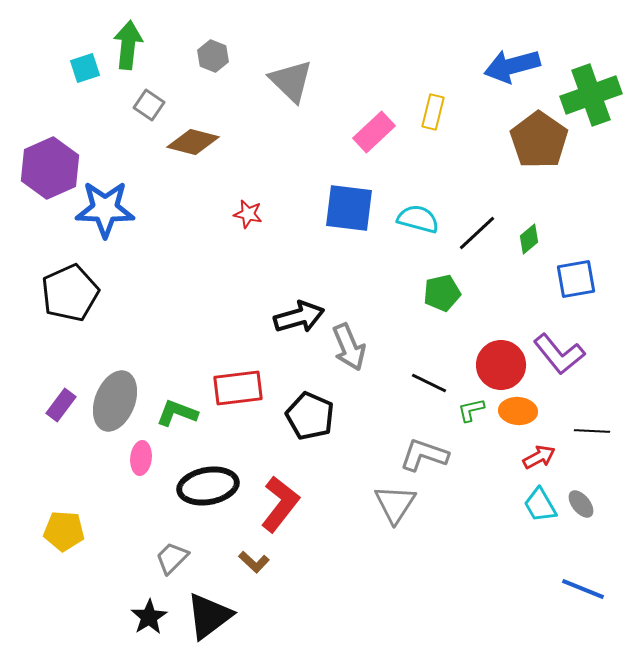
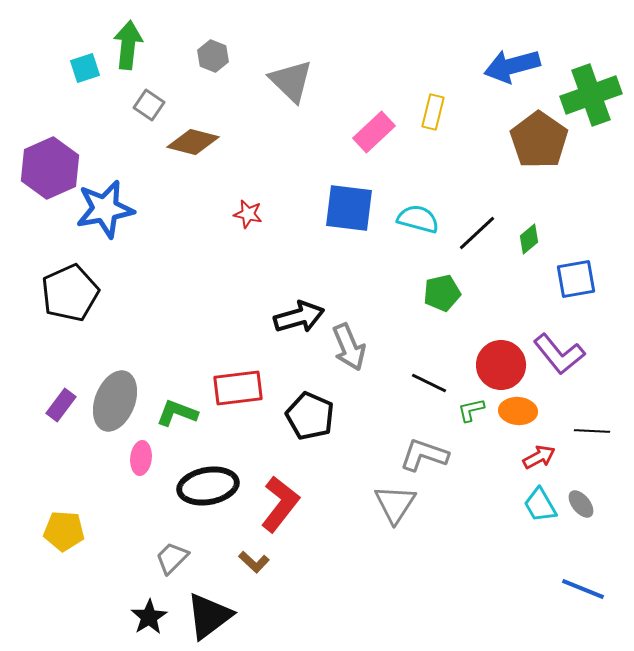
blue star at (105, 209): rotated 12 degrees counterclockwise
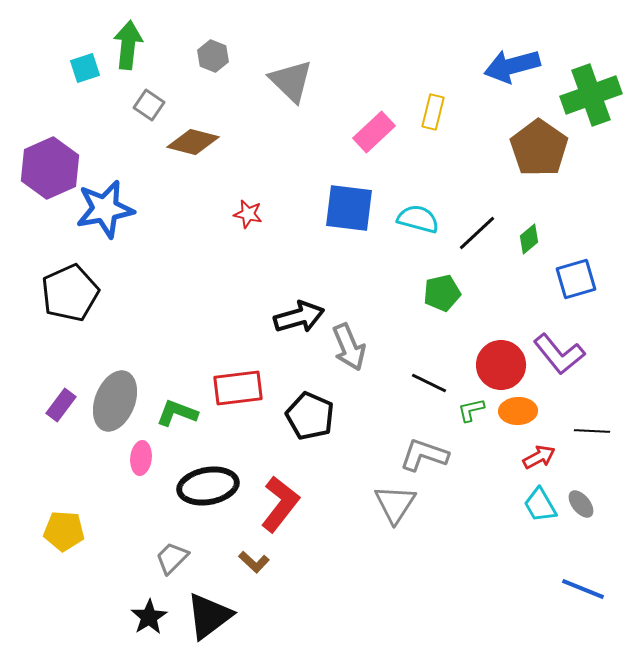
brown pentagon at (539, 140): moved 8 px down
blue square at (576, 279): rotated 6 degrees counterclockwise
orange ellipse at (518, 411): rotated 6 degrees counterclockwise
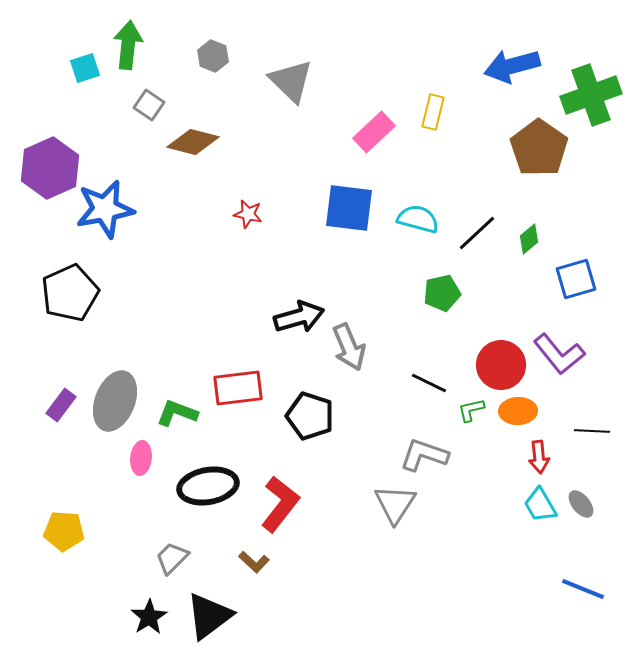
black pentagon at (310, 416): rotated 6 degrees counterclockwise
red arrow at (539, 457): rotated 112 degrees clockwise
